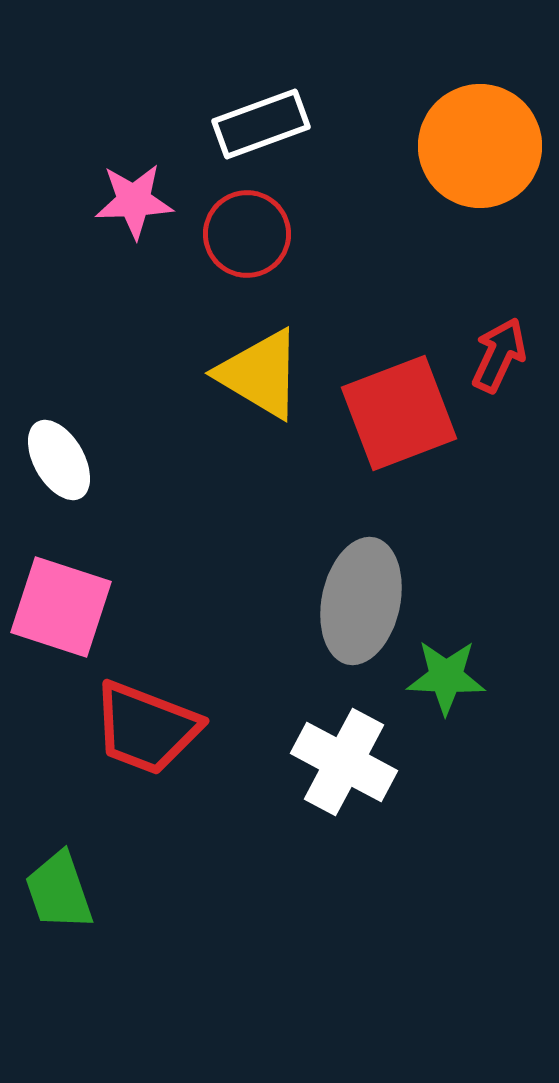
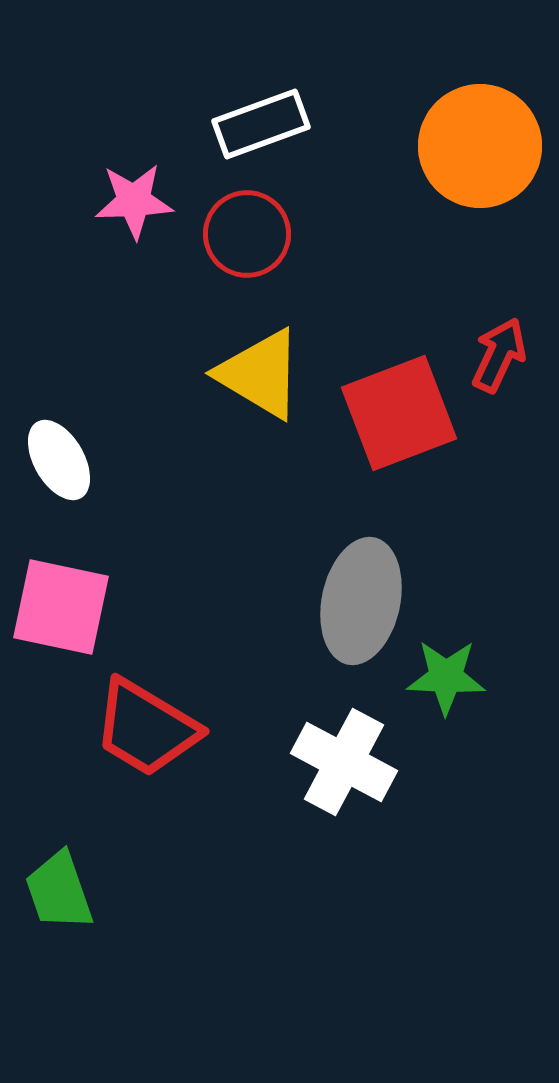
pink square: rotated 6 degrees counterclockwise
red trapezoid: rotated 10 degrees clockwise
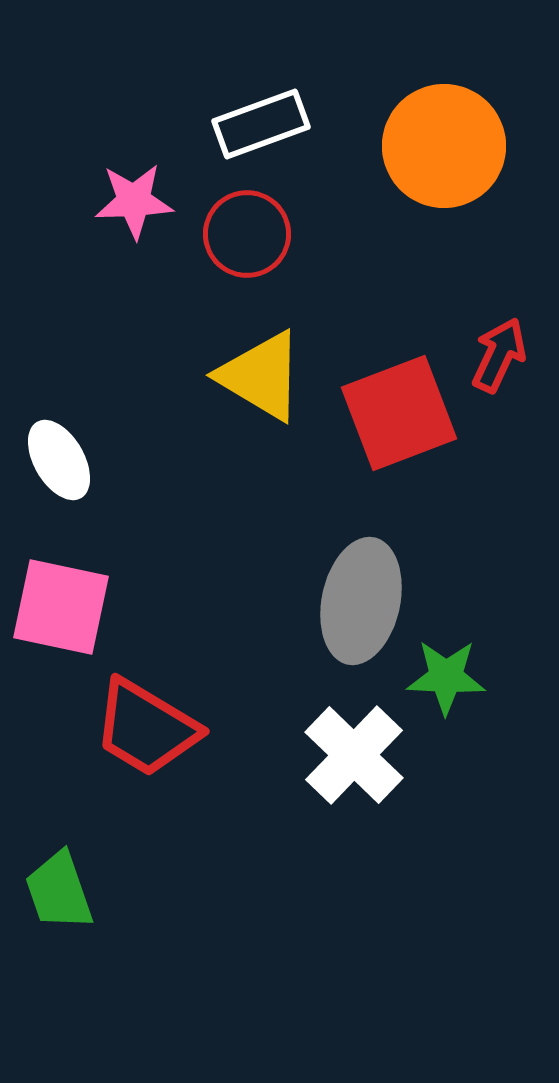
orange circle: moved 36 px left
yellow triangle: moved 1 px right, 2 px down
white cross: moved 10 px right, 7 px up; rotated 16 degrees clockwise
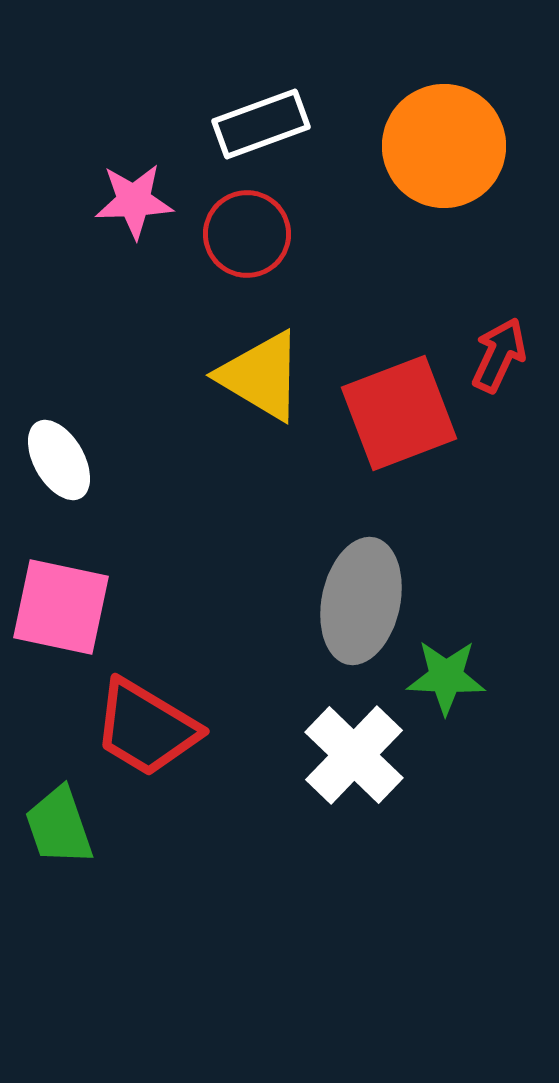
green trapezoid: moved 65 px up
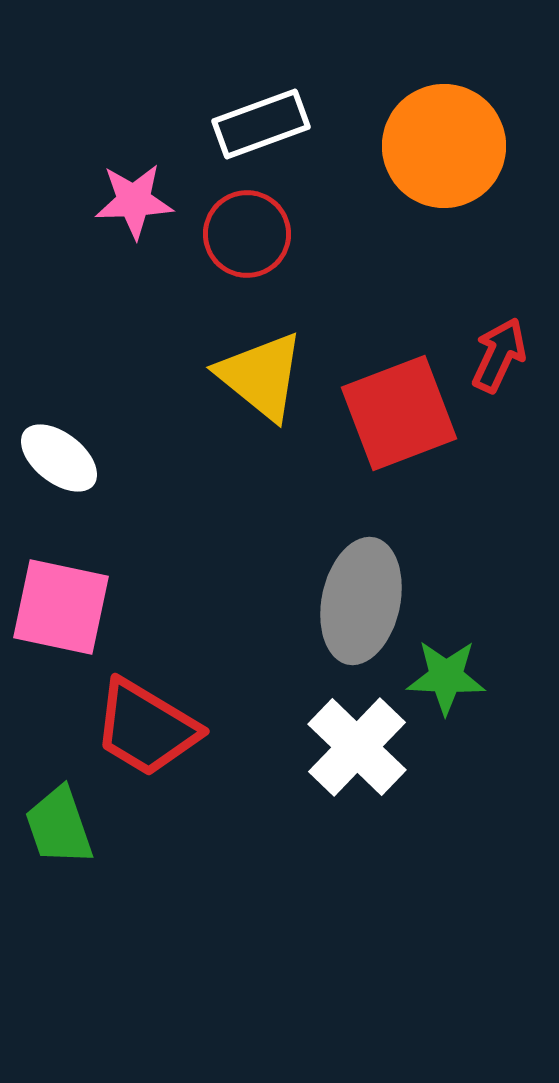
yellow triangle: rotated 8 degrees clockwise
white ellipse: moved 2 px up; rotated 22 degrees counterclockwise
white cross: moved 3 px right, 8 px up
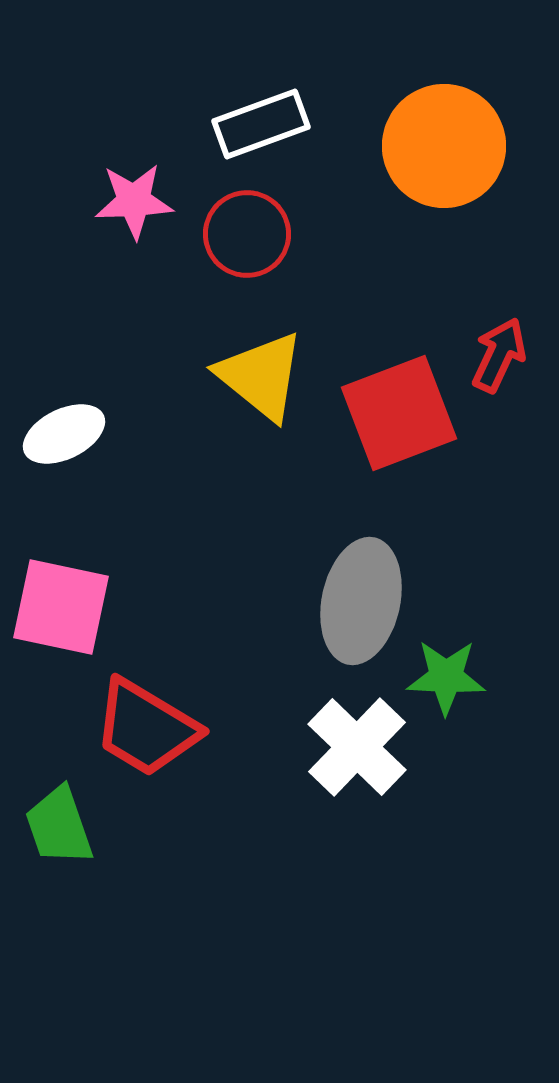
white ellipse: moved 5 px right, 24 px up; rotated 64 degrees counterclockwise
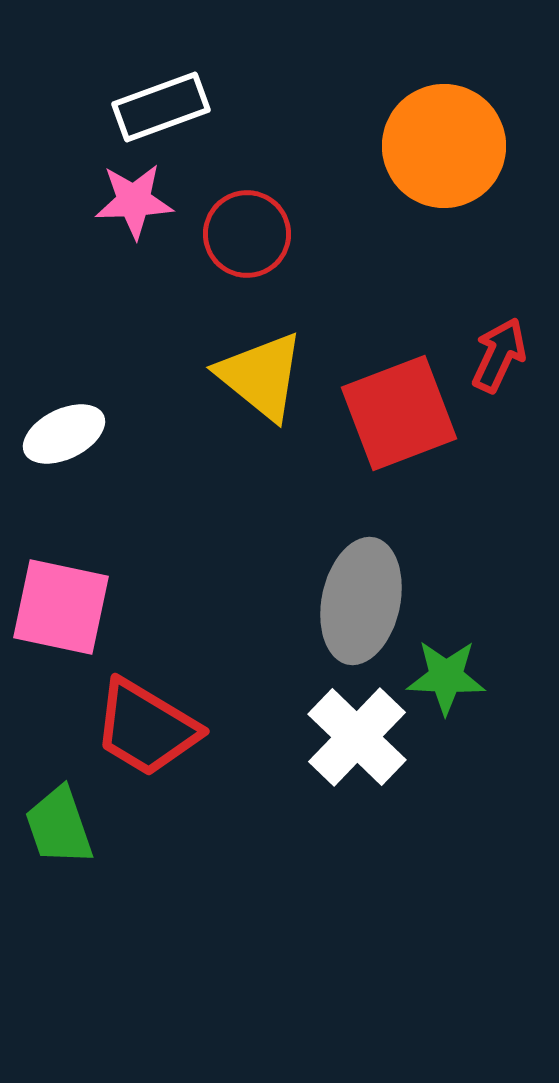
white rectangle: moved 100 px left, 17 px up
white cross: moved 10 px up
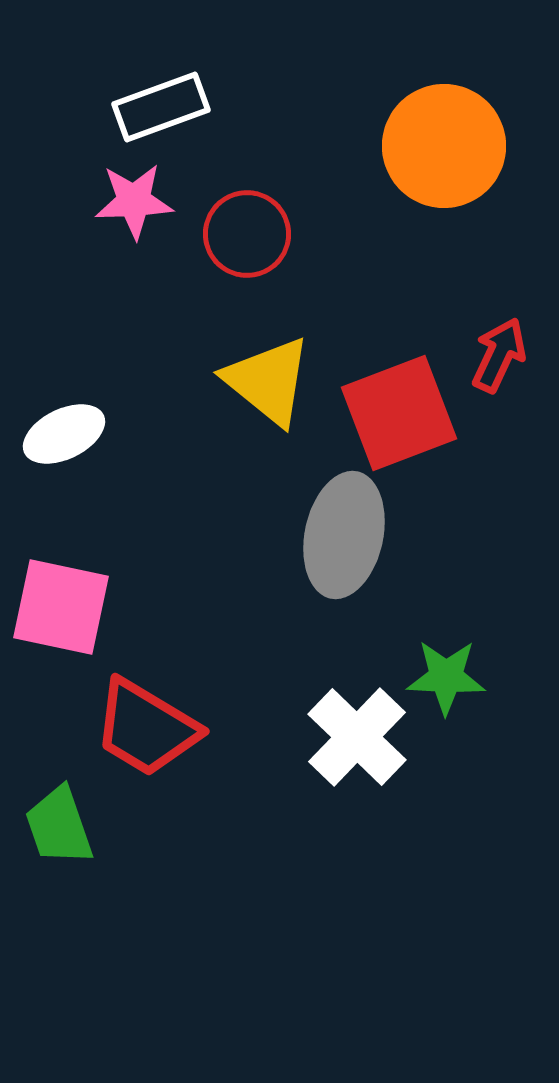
yellow triangle: moved 7 px right, 5 px down
gray ellipse: moved 17 px left, 66 px up
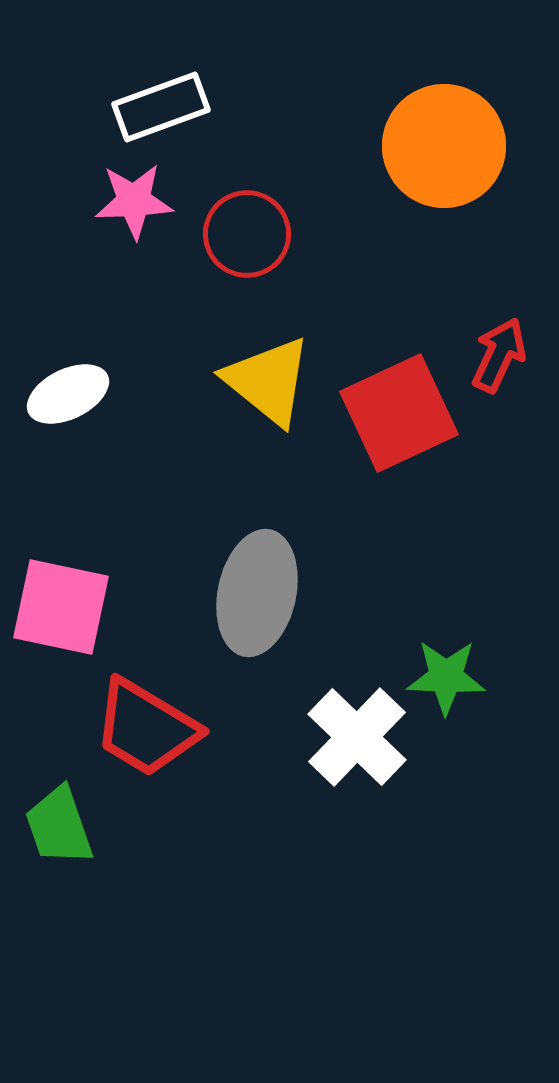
red square: rotated 4 degrees counterclockwise
white ellipse: moved 4 px right, 40 px up
gray ellipse: moved 87 px left, 58 px down
